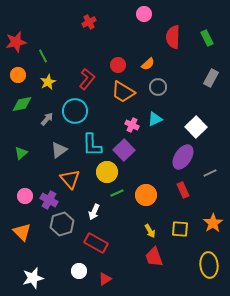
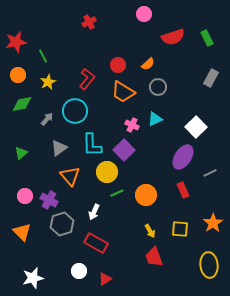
red semicircle at (173, 37): rotated 110 degrees counterclockwise
gray triangle at (59, 150): moved 2 px up
orange triangle at (70, 179): moved 3 px up
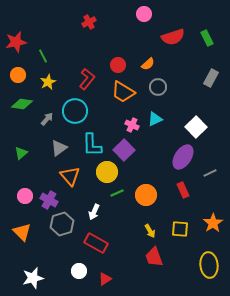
green diamond at (22, 104): rotated 20 degrees clockwise
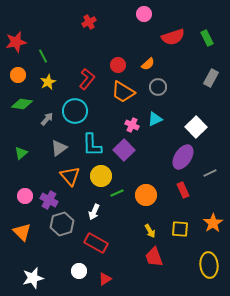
yellow circle at (107, 172): moved 6 px left, 4 px down
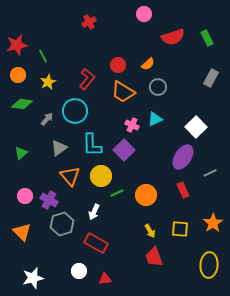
red star at (16, 42): moved 1 px right, 3 px down
yellow ellipse at (209, 265): rotated 10 degrees clockwise
red triangle at (105, 279): rotated 24 degrees clockwise
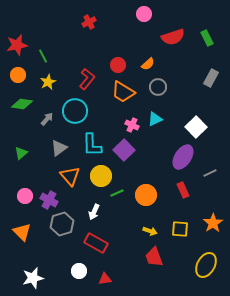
yellow arrow at (150, 231): rotated 40 degrees counterclockwise
yellow ellipse at (209, 265): moved 3 px left; rotated 25 degrees clockwise
